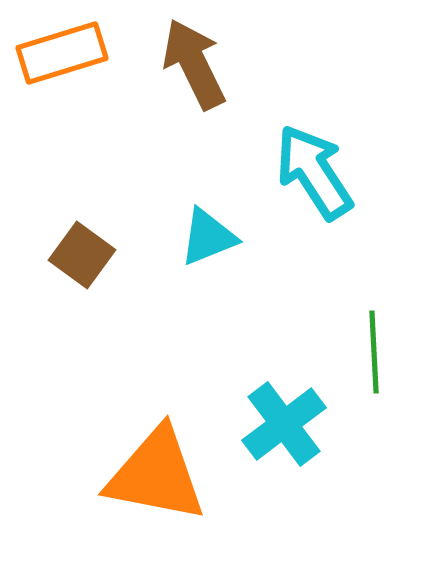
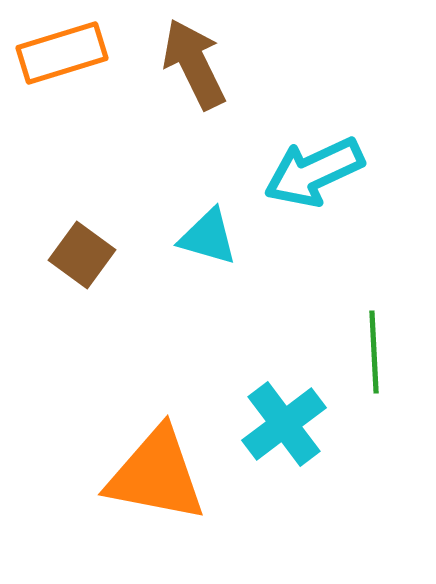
cyan arrow: rotated 82 degrees counterclockwise
cyan triangle: rotated 38 degrees clockwise
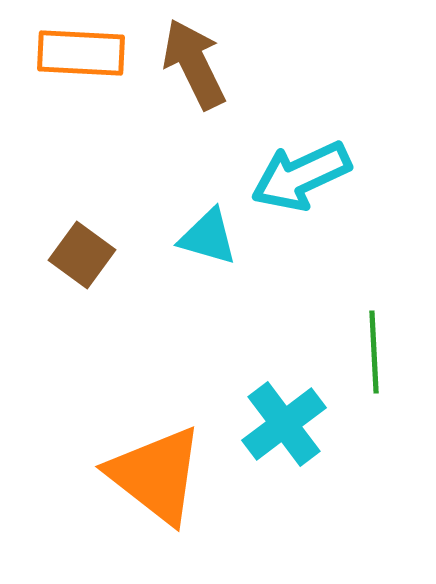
orange rectangle: moved 19 px right; rotated 20 degrees clockwise
cyan arrow: moved 13 px left, 4 px down
orange triangle: rotated 27 degrees clockwise
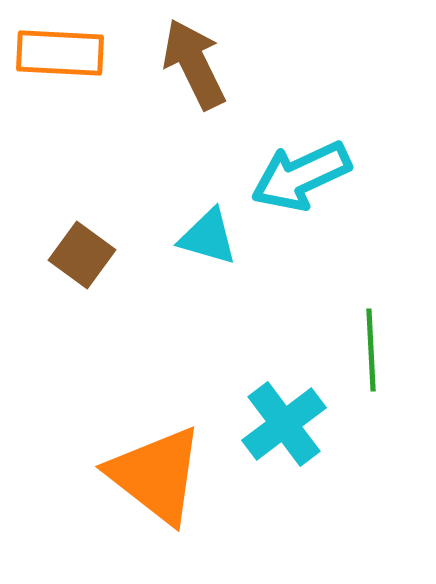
orange rectangle: moved 21 px left
green line: moved 3 px left, 2 px up
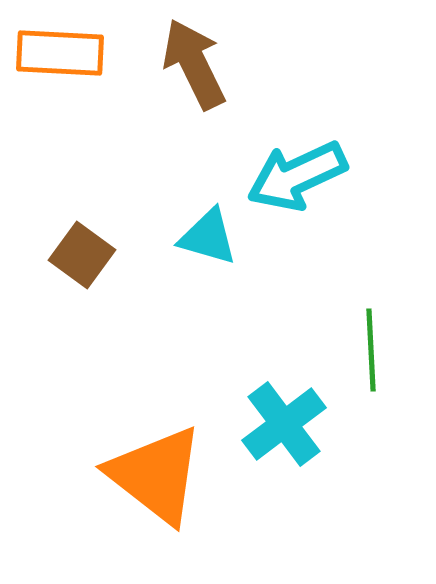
cyan arrow: moved 4 px left
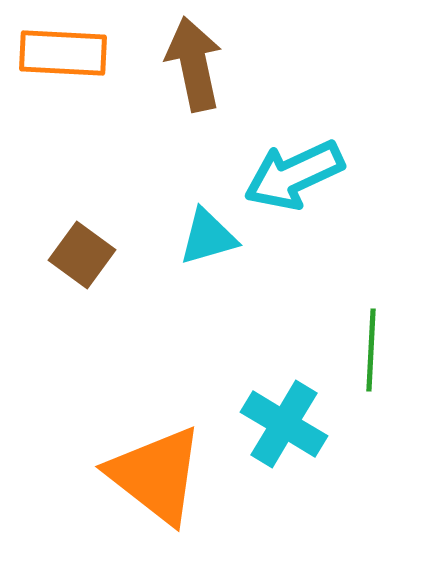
orange rectangle: moved 3 px right
brown arrow: rotated 14 degrees clockwise
cyan arrow: moved 3 px left, 1 px up
cyan triangle: rotated 32 degrees counterclockwise
green line: rotated 6 degrees clockwise
cyan cross: rotated 22 degrees counterclockwise
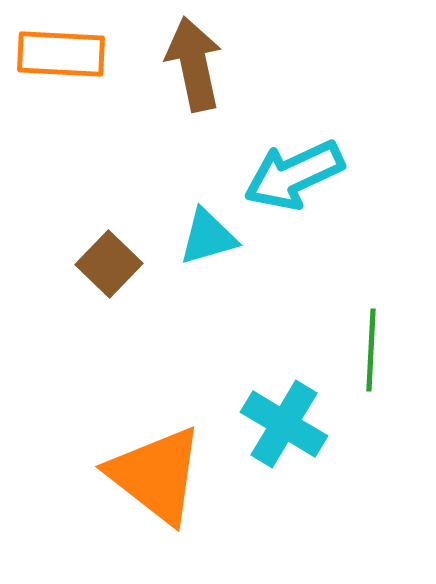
orange rectangle: moved 2 px left, 1 px down
brown square: moved 27 px right, 9 px down; rotated 8 degrees clockwise
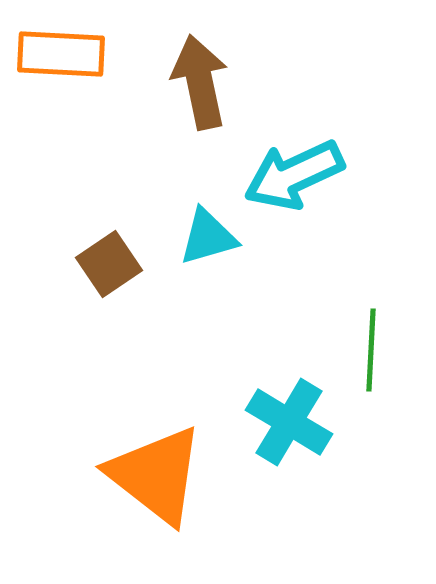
brown arrow: moved 6 px right, 18 px down
brown square: rotated 12 degrees clockwise
cyan cross: moved 5 px right, 2 px up
